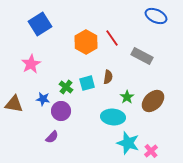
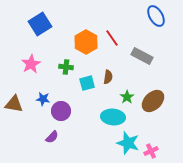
blue ellipse: rotated 35 degrees clockwise
green cross: moved 20 px up; rotated 32 degrees counterclockwise
pink cross: rotated 16 degrees clockwise
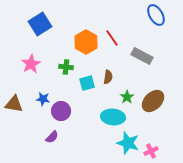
blue ellipse: moved 1 px up
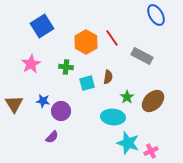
blue square: moved 2 px right, 2 px down
blue star: moved 2 px down
brown triangle: rotated 48 degrees clockwise
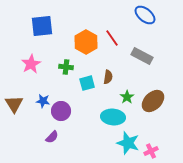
blue ellipse: moved 11 px left; rotated 20 degrees counterclockwise
blue square: rotated 25 degrees clockwise
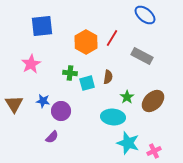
red line: rotated 66 degrees clockwise
green cross: moved 4 px right, 6 px down
pink cross: moved 3 px right
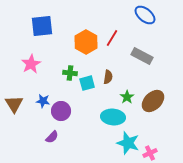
pink cross: moved 4 px left, 2 px down
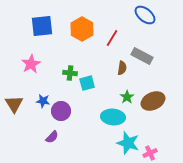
orange hexagon: moved 4 px left, 13 px up
brown semicircle: moved 14 px right, 9 px up
brown ellipse: rotated 20 degrees clockwise
